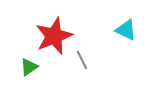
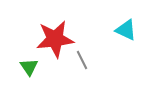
red star: moved 1 px right, 3 px down; rotated 15 degrees clockwise
green triangle: rotated 30 degrees counterclockwise
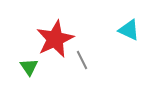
cyan triangle: moved 3 px right
red star: rotated 18 degrees counterclockwise
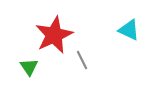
red star: moved 1 px left, 4 px up
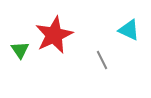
gray line: moved 20 px right
green triangle: moved 9 px left, 17 px up
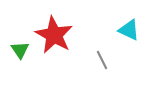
red star: rotated 18 degrees counterclockwise
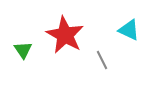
red star: moved 11 px right
green triangle: moved 3 px right
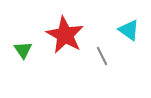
cyan triangle: rotated 10 degrees clockwise
gray line: moved 4 px up
